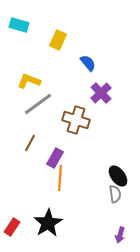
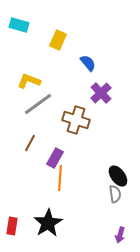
red rectangle: moved 1 px up; rotated 24 degrees counterclockwise
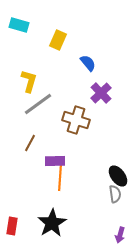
yellow L-shape: rotated 85 degrees clockwise
purple rectangle: moved 3 px down; rotated 60 degrees clockwise
black star: moved 4 px right
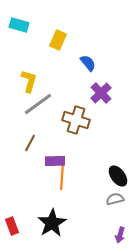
orange line: moved 2 px right, 1 px up
gray semicircle: moved 5 px down; rotated 96 degrees counterclockwise
red rectangle: rotated 30 degrees counterclockwise
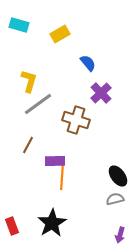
yellow rectangle: moved 2 px right, 6 px up; rotated 36 degrees clockwise
brown line: moved 2 px left, 2 px down
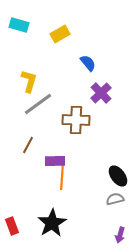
brown cross: rotated 16 degrees counterclockwise
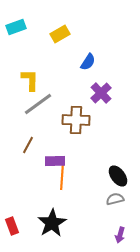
cyan rectangle: moved 3 px left, 2 px down; rotated 36 degrees counterclockwise
blue semicircle: moved 1 px up; rotated 72 degrees clockwise
yellow L-shape: moved 1 px right, 1 px up; rotated 15 degrees counterclockwise
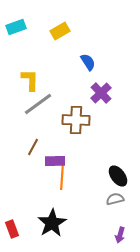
yellow rectangle: moved 3 px up
blue semicircle: rotated 66 degrees counterclockwise
brown line: moved 5 px right, 2 px down
red rectangle: moved 3 px down
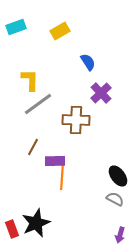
gray semicircle: rotated 42 degrees clockwise
black star: moved 16 px left; rotated 8 degrees clockwise
